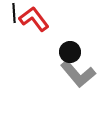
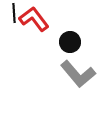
black circle: moved 10 px up
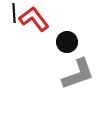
black circle: moved 3 px left
gray L-shape: rotated 69 degrees counterclockwise
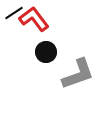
black line: rotated 60 degrees clockwise
black circle: moved 21 px left, 10 px down
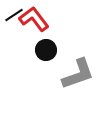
black line: moved 2 px down
black circle: moved 2 px up
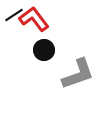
black circle: moved 2 px left
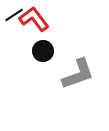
black circle: moved 1 px left, 1 px down
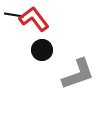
black line: rotated 42 degrees clockwise
black circle: moved 1 px left, 1 px up
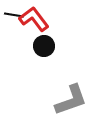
black circle: moved 2 px right, 4 px up
gray L-shape: moved 7 px left, 26 px down
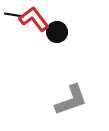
black circle: moved 13 px right, 14 px up
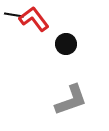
black circle: moved 9 px right, 12 px down
